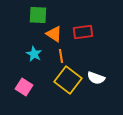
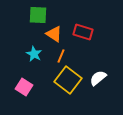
red rectangle: rotated 24 degrees clockwise
orange line: rotated 32 degrees clockwise
white semicircle: moved 2 px right; rotated 120 degrees clockwise
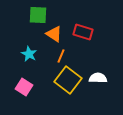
cyan star: moved 5 px left
white semicircle: rotated 42 degrees clockwise
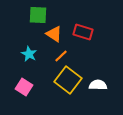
orange line: rotated 24 degrees clockwise
white semicircle: moved 7 px down
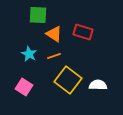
orange line: moved 7 px left; rotated 24 degrees clockwise
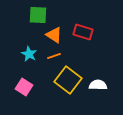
orange triangle: moved 1 px down
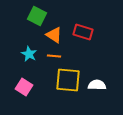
green square: moved 1 px left, 1 px down; rotated 24 degrees clockwise
orange line: rotated 24 degrees clockwise
yellow square: rotated 32 degrees counterclockwise
white semicircle: moved 1 px left
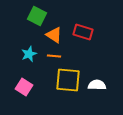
cyan star: rotated 21 degrees clockwise
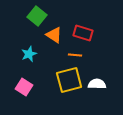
green square: rotated 12 degrees clockwise
red rectangle: moved 1 px down
orange line: moved 21 px right, 1 px up
yellow square: moved 1 px right; rotated 20 degrees counterclockwise
white semicircle: moved 1 px up
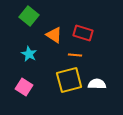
green square: moved 8 px left
cyan star: rotated 21 degrees counterclockwise
